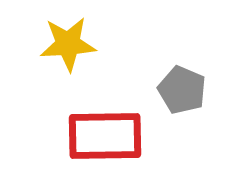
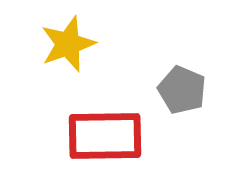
yellow star: rotated 16 degrees counterclockwise
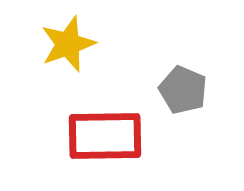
gray pentagon: moved 1 px right
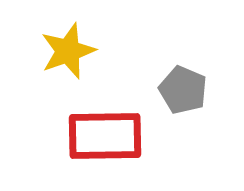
yellow star: moved 7 px down
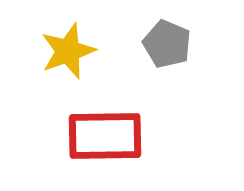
gray pentagon: moved 16 px left, 46 px up
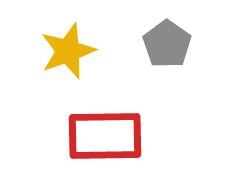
gray pentagon: rotated 12 degrees clockwise
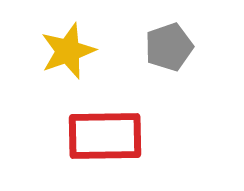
gray pentagon: moved 2 px right, 3 px down; rotated 18 degrees clockwise
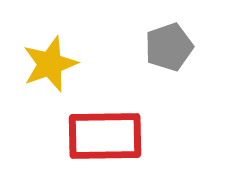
yellow star: moved 18 px left, 13 px down
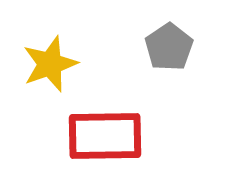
gray pentagon: rotated 15 degrees counterclockwise
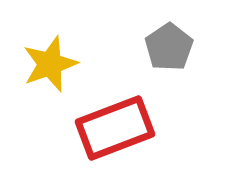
red rectangle: moved 10 px right, 8 px up; rotated 20 degrees counterclockwise
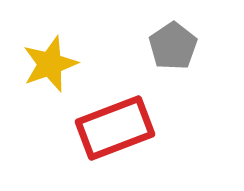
gray pentagon: moved 4 px right, 1 px up
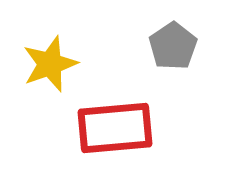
red rectangle: rotated 16 degrees clockwise
